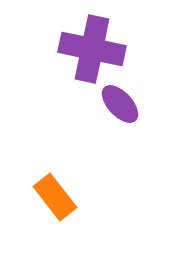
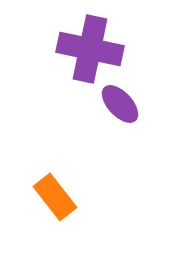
purple cross: moved 2 px left
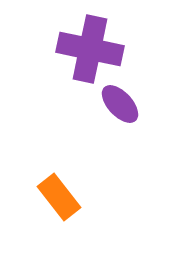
orange rectangle: moved 4 px right
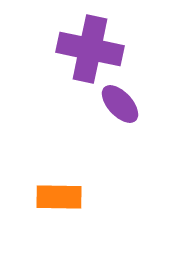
orange rectangle: rotated 51 degrees counterclockwise
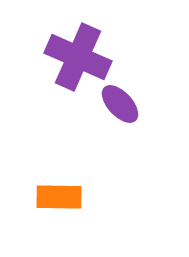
purple cross: moved 12 px left, 8 px down; rotated 12 degrees clockwise
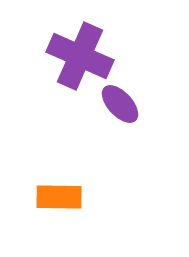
purple cross: moved 2 px right, 1 px up
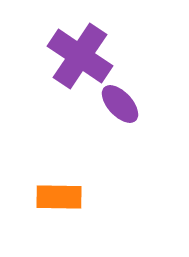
purple cross: rotated 10 degrees clockwise
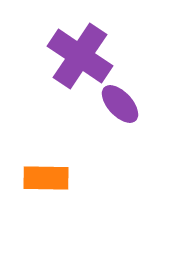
orange rectangle: moved 13 px left, 19 px up
